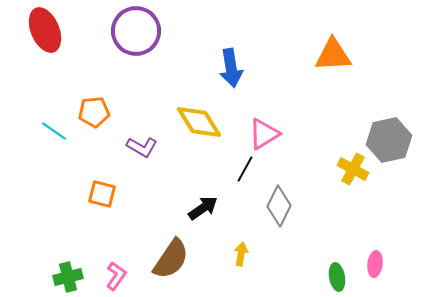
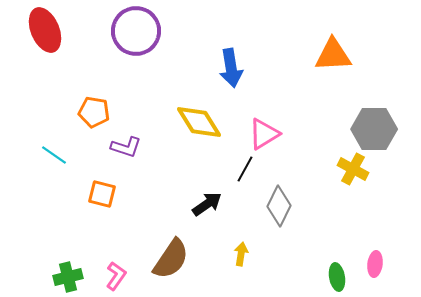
orange pentagon: rotated 16 degrees clockwise
cyan line: moved 24 px down
gray hexagon: moved 15 px left, 11 px up; rotated 12 degrees clockwise
purple L-shape: moved 16 px left; rotated 12 degrees counterclockwise
black arrow: moved 4 px right, 4 px up
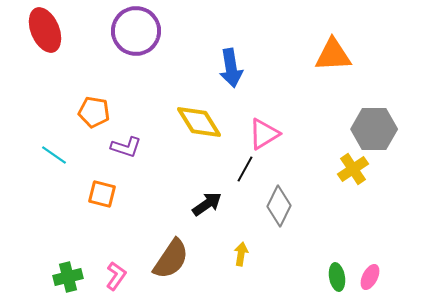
yellow cross: rotated 28 degrees clockwise
pink ellipse: moved 5 px left, 13 px down; rotated 20 degrees clockwise
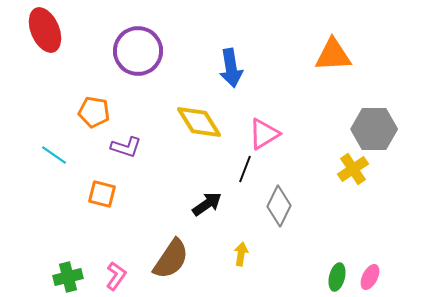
purple circle: moved 2 px right, 20 px down
black line: rotated 8 degrees counterclockwise
green ellipse: rotated 24 degrees clockwise
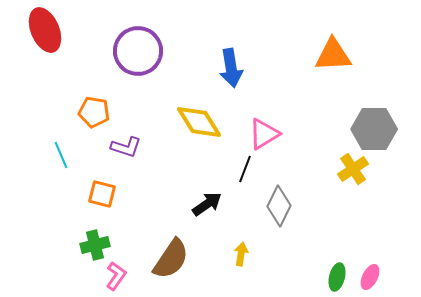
cyan line: moved 7 px right; rotated 32 degrees clockwise
green cross: moved 27 px right, 32 px up
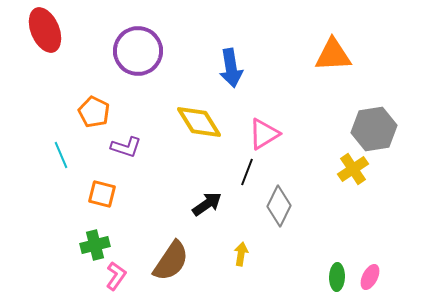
orange pentagon: rotated 16 degrees clockwise
gray hexagon: rotated 9 degrees counterclockwise
black line: moved 2 px right, 3 px down
brown semicircle: moved 2 px down
green ellipse: rotated 12 degrees counterclockwise
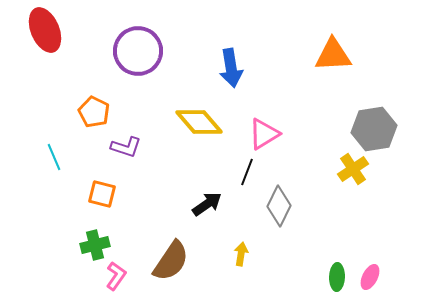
yellow diamond: rotated 9 degrees counterclockwise
cyan line: moved 7 px left, 2 px down
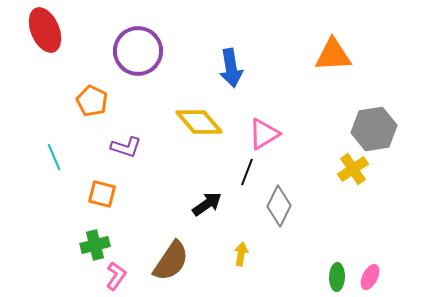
orange pentagon: moved 2 px left, 11 px up
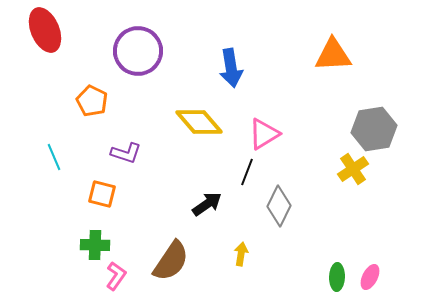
purple L-shape: moved 6 px down
green cross: rotated 16 degrees clockwise
